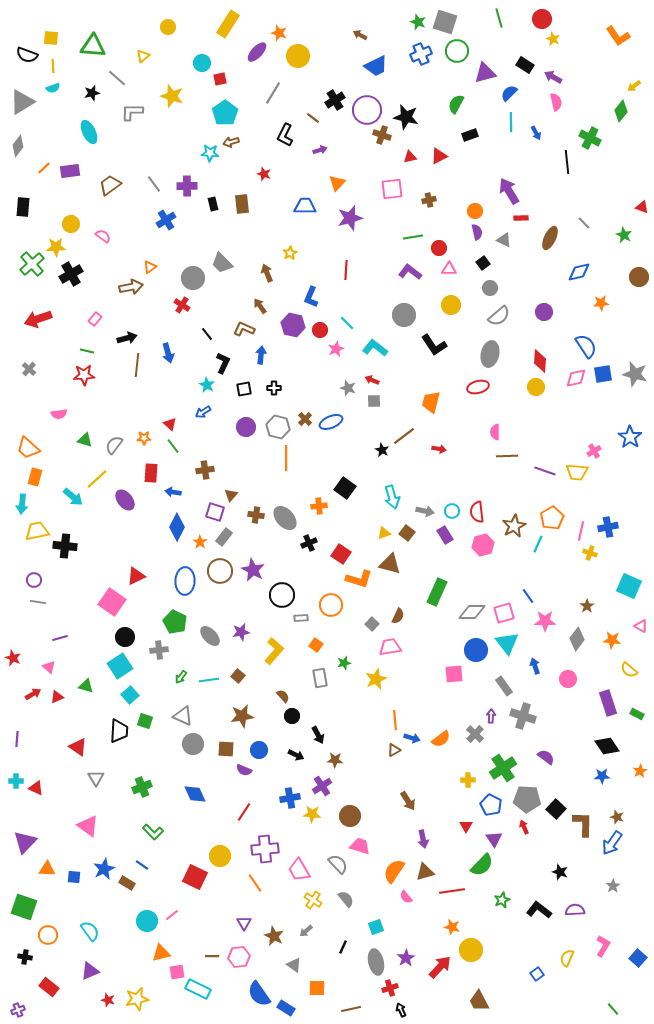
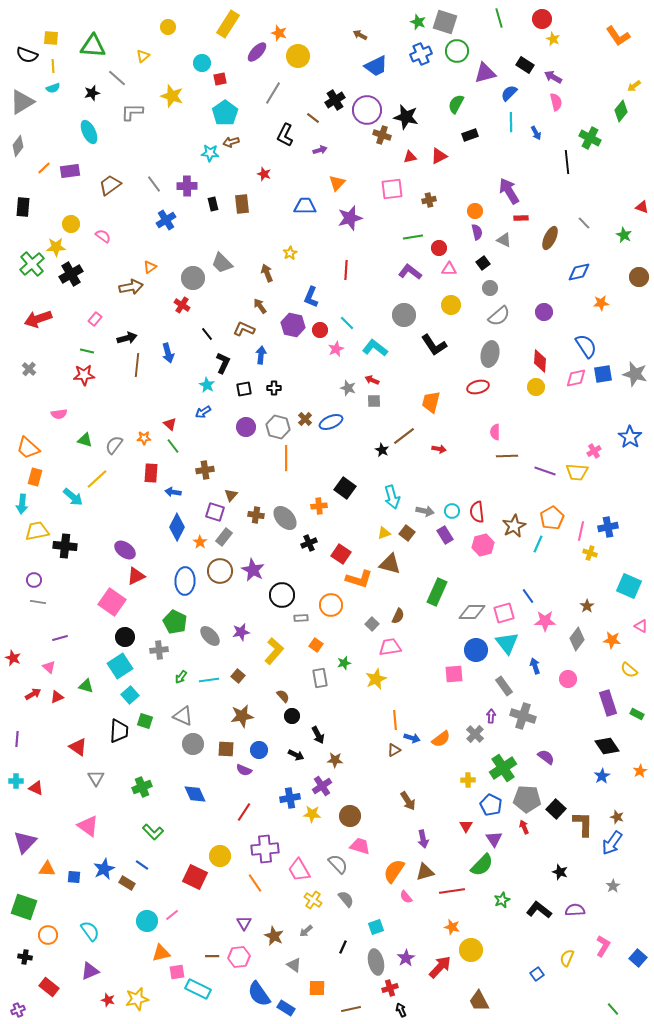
purple ellipse at (125, 500): moved 50 px down; rotated 15 degrees counterclockwise
blue star at (602, 776): rotated 28 degrees counterclockwise
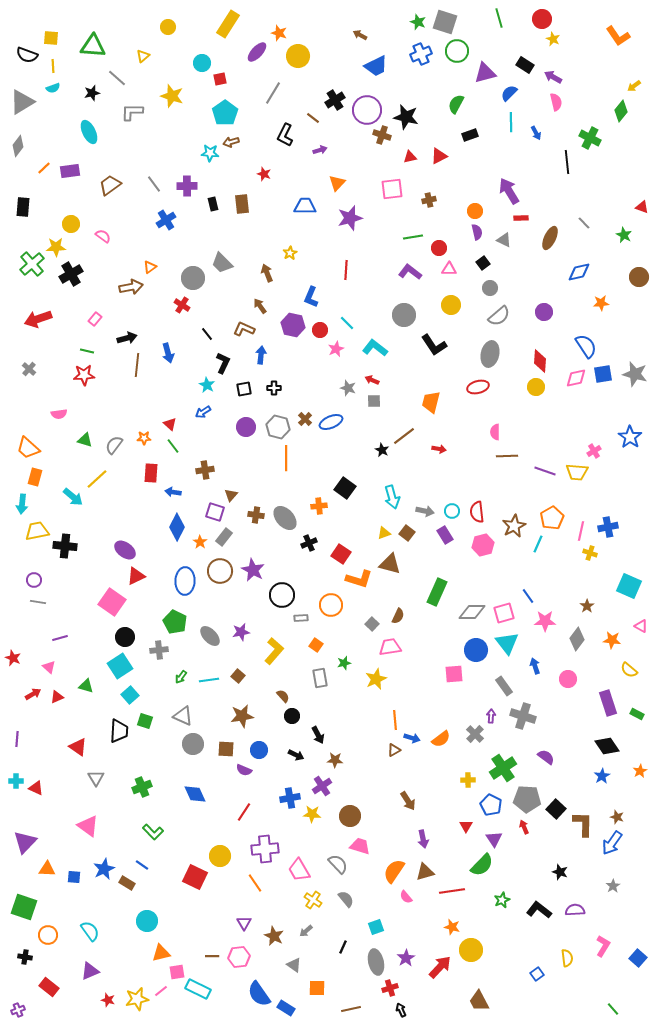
pink line at (172, 915): moved 11 px left, 76 px down
yellow semicircle at (567, 958): rotated 150 degrees clockwise
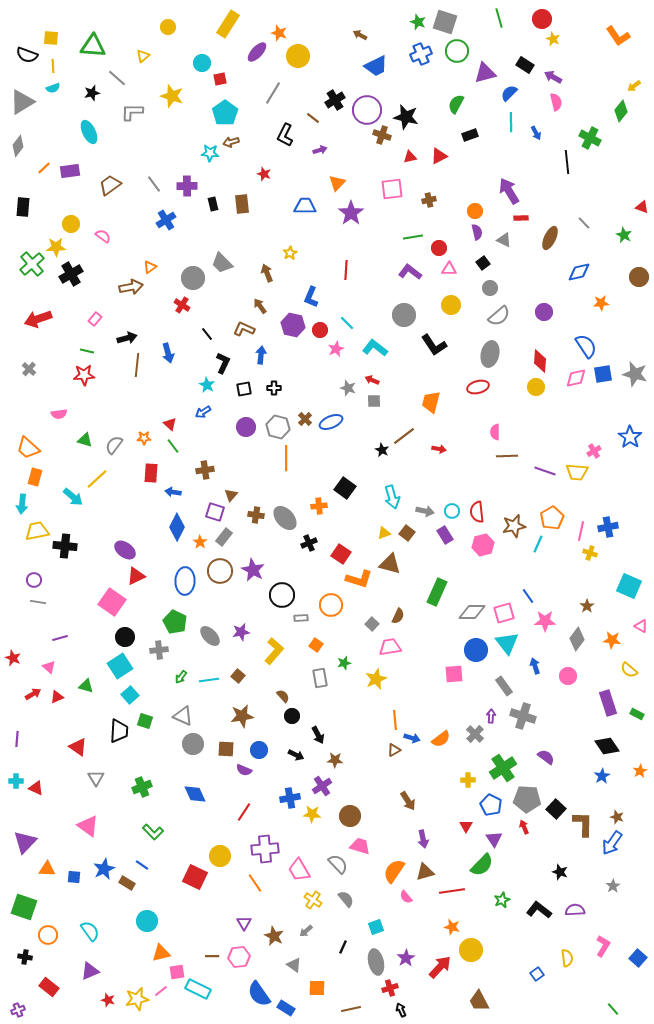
purple star at (350, 218): moved 1 px right, 5 px up; rotated 20 degrees counterclockwise
brown star at (514, 526): rotated 15 degrees clockwise
pink circle at (568, 679): moved 3 px up
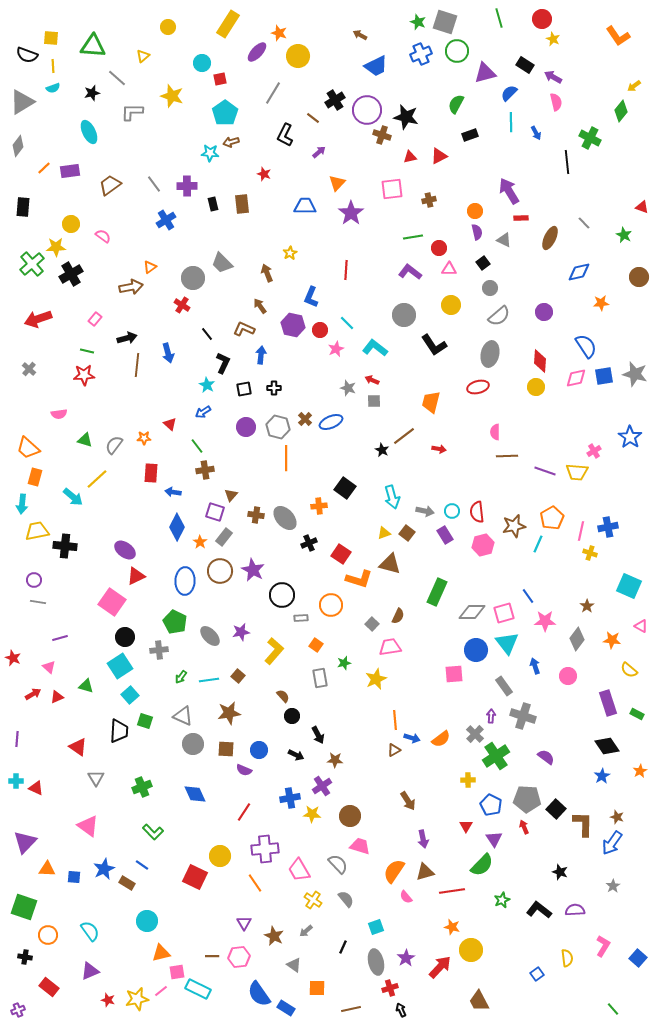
purple arrow at (320, 150): moved 1 px left, 2 px down; rotated 24 degrees counterclockwise
blue square at (603, 374): moved 1 px right, 2 px down
green line at (173, 446): moved 24 px right
brown star at (242, 716): moved 13 px left, 3 px up
green cross at (503, 768): moved 7 px left, 12 px up
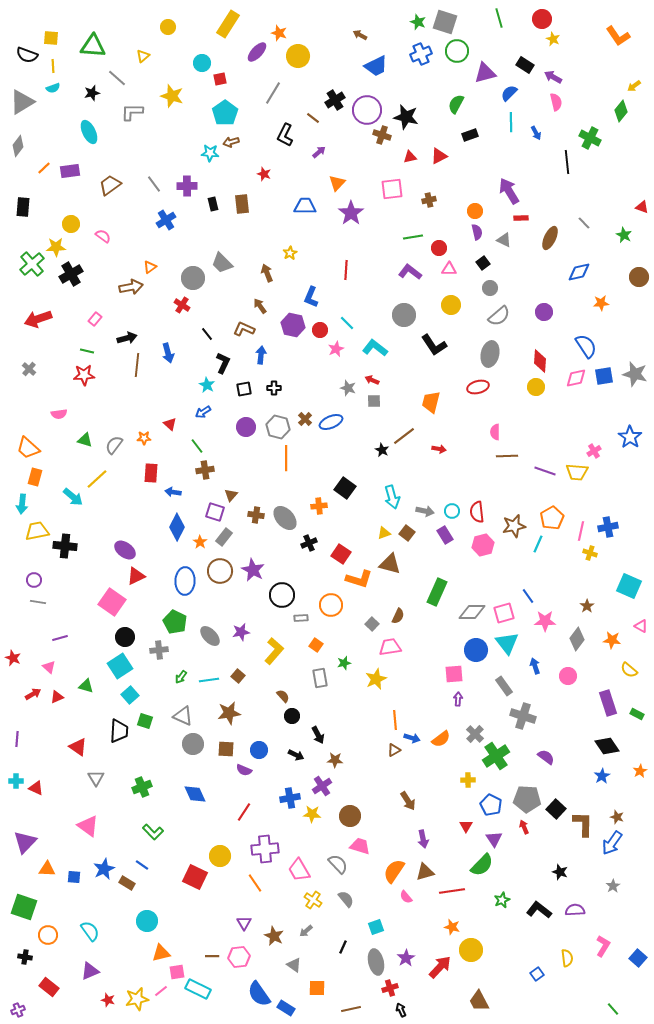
purple arrow at (491, 716): moved 33 px left, 17 px up
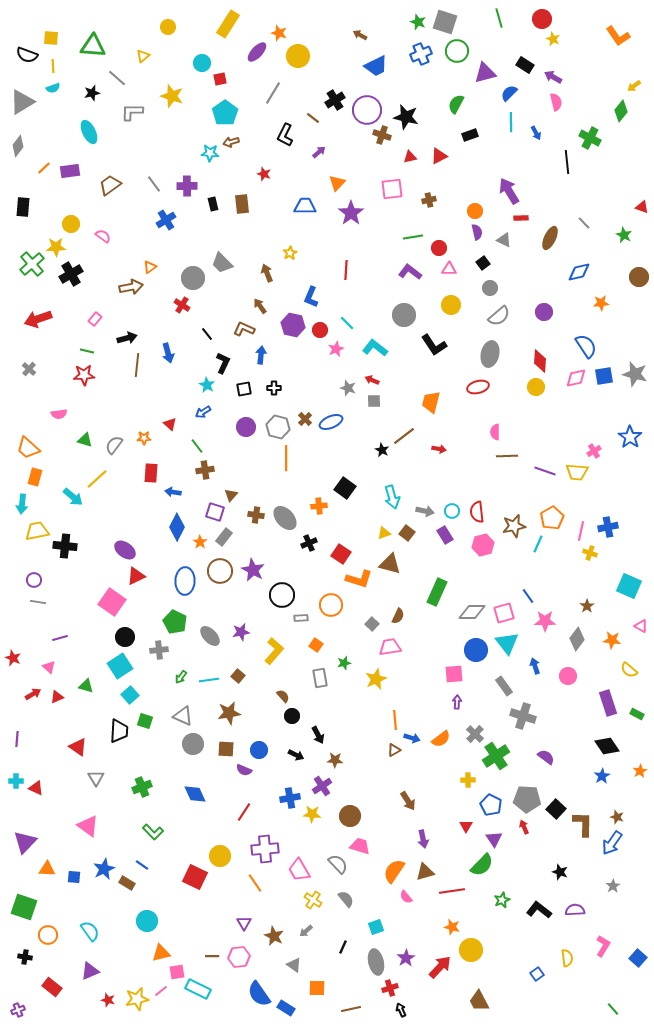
purple arrow at (458, 699): moved 1 px left, 3 px down
red rectangle at (49, 987): moved 3 px right
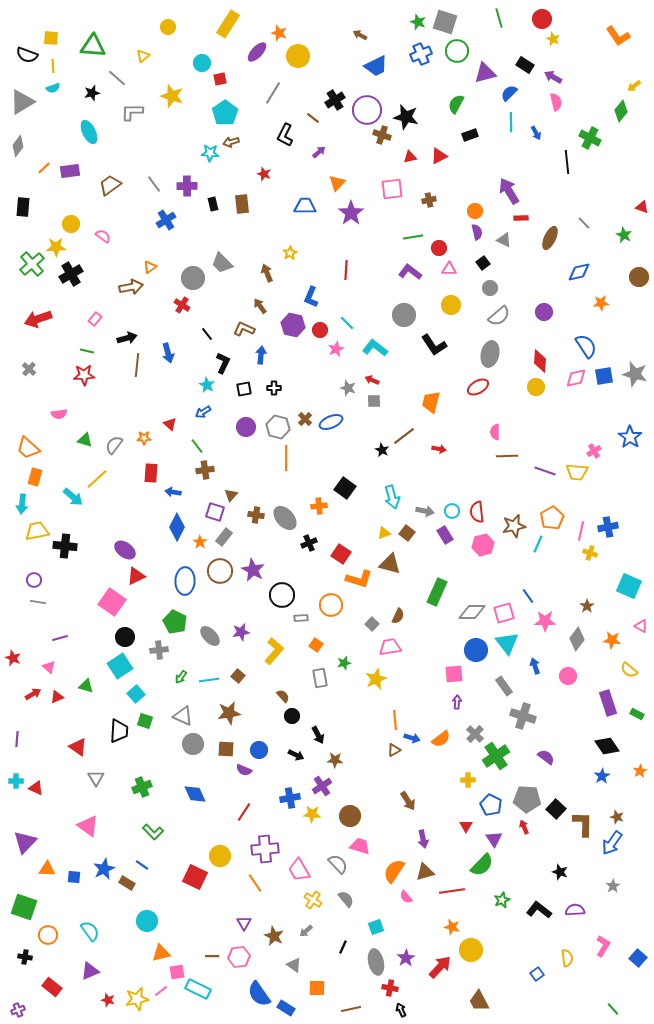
red ellipse at (478, 387): rotated 15 degrees counterclockwise
cyan square at (130, 695): moved 6 px right, 1 px up
red cross at (390, 988): rotated 28 degrees clockwise
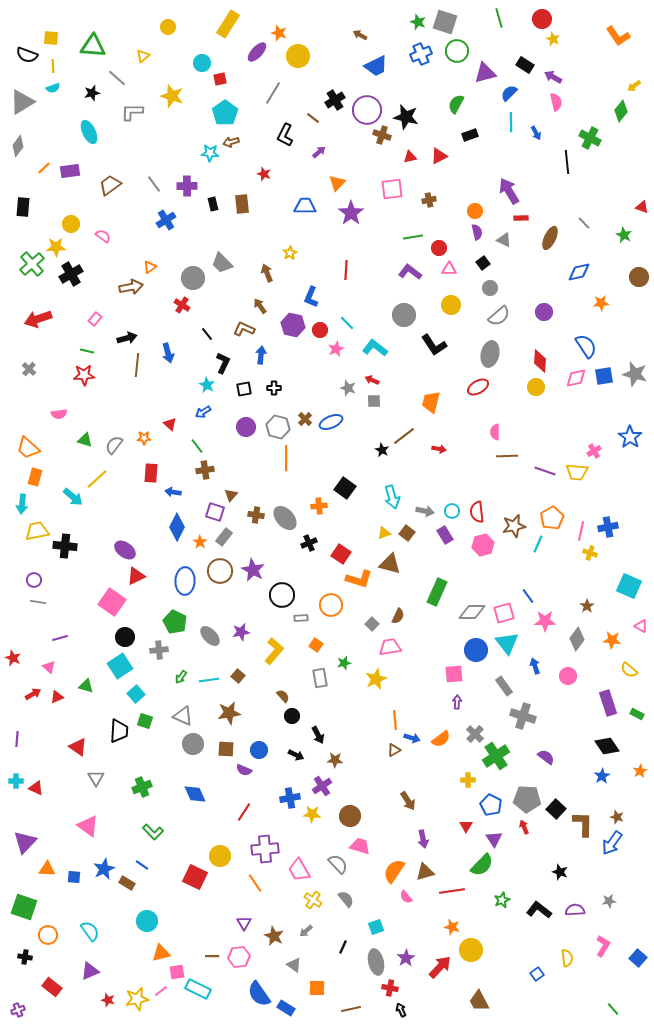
gray star at (613, 886): moved 4 px left, 15 px down; rotated 24 degrees clockwise
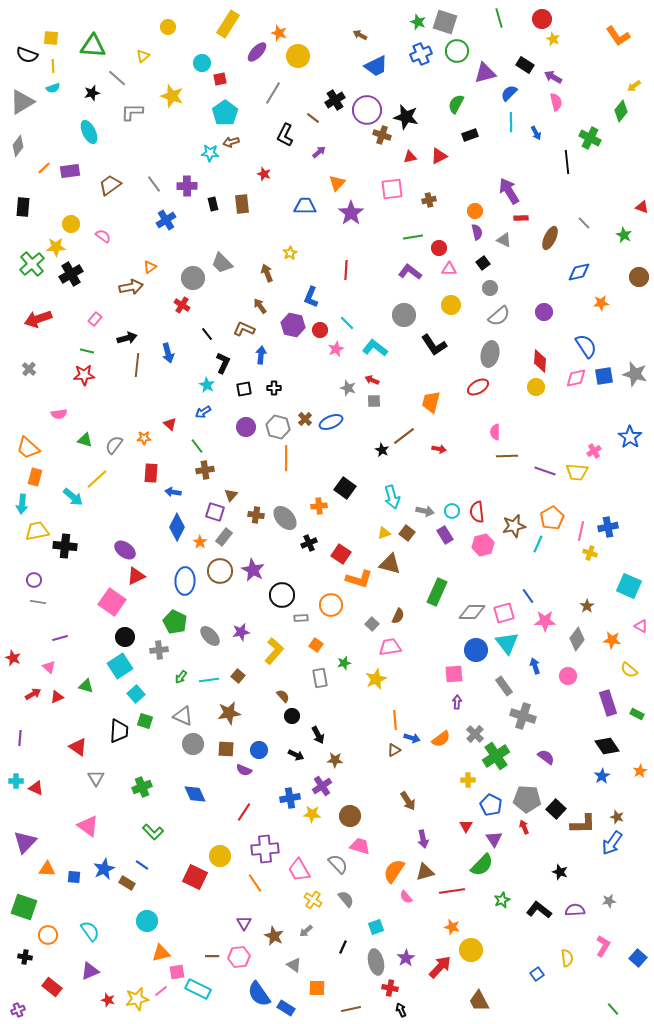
purple line at (17, 739): moved 3 px right, 1 px up
brown L-shape at (583, 824): rotated 88 degrees clockwise
